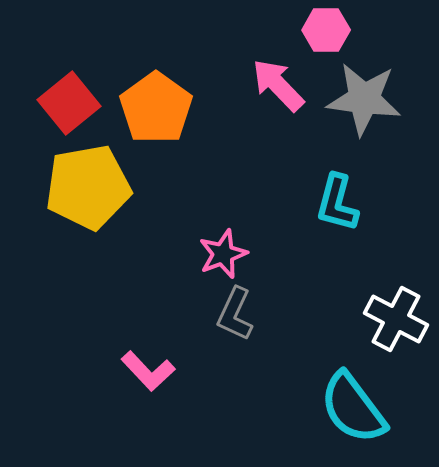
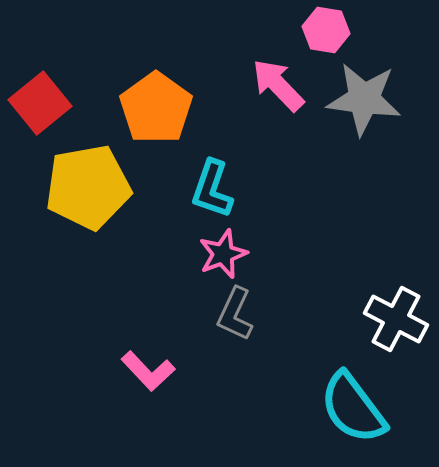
pink hexagon: rotated 9 degrees clockwise
red square: moved 29 px left
cyan L-shape: moved 125 px left, 14 px up; rotated 4 degrees clockwise
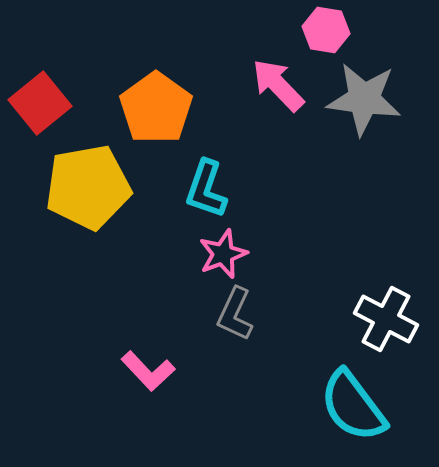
cyan L-shape: moved 6 px left
white cross: moved 10 px left
cyan semicircle: moved 2 px up
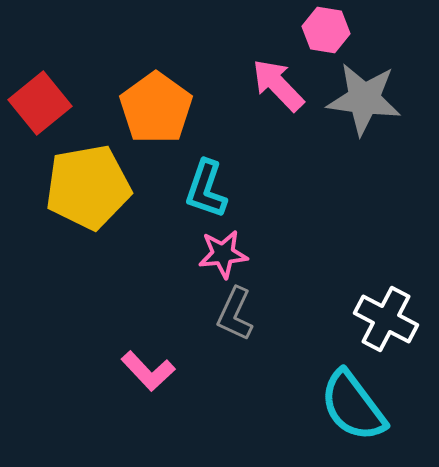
pink star: rotated 15 degrees clockwise
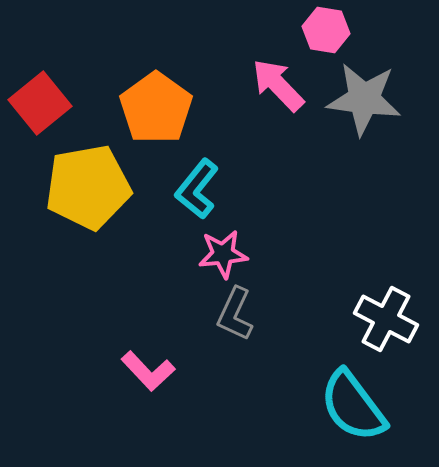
cyan L-shape: moved 9 px left; rotated 20 degrees clockwise
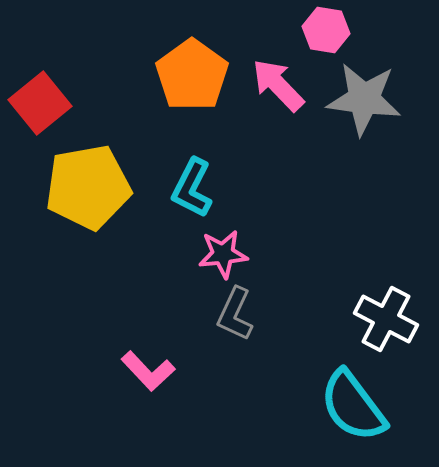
orange pentagon: moved 36 px right, 33 px up
cyan L-shape: moved 5 px left, 1 px up; rotated 12 degrees counterclockwise
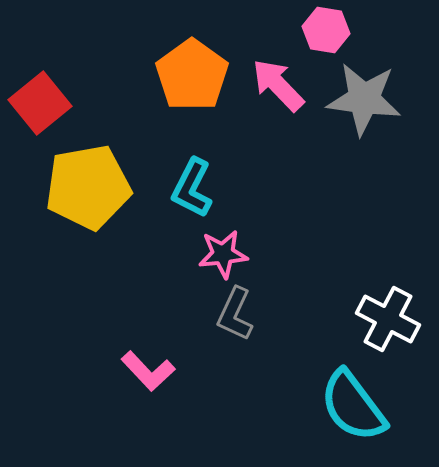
white cross: moved 2 px right
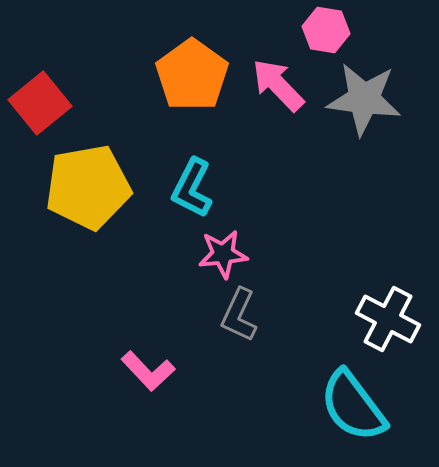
gray L-shape: moved 4 px right, 1 px down
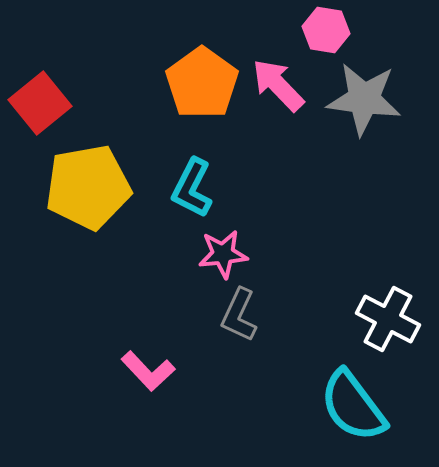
orange pentagon: moved 10 px right, 8 px down
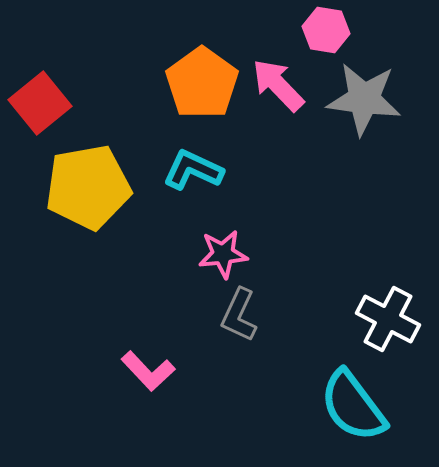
cyan L-shape: moved 1 px right, 18 px up; rotated 88 degrees clockwise
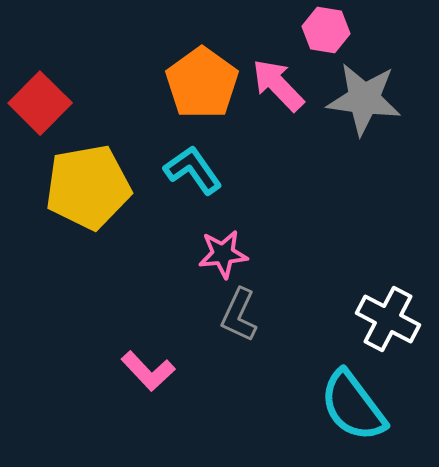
red square: rotated 6 degrees counterclockwise
cyan L-shape: rotated 30 degrees clockwise
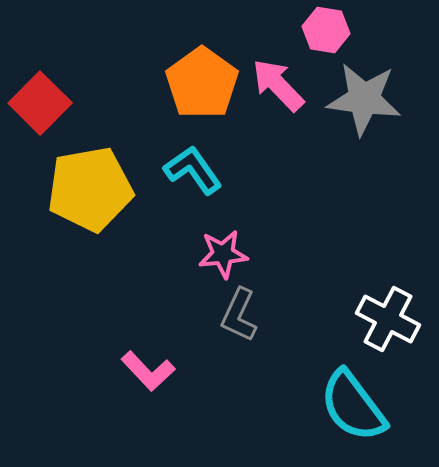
yellow pentagon: moved 2 px right, 2 px down
